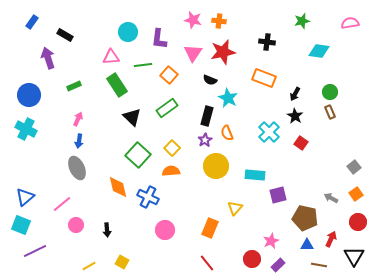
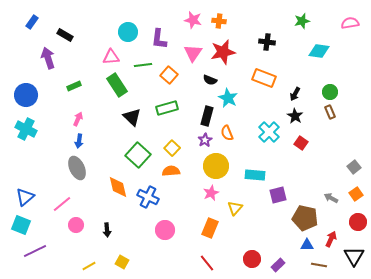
blue circle at (29, 95): moved 3 px left
green rectangle at (167, 108): rotated 20 degrees clockwise
pink star at (271, 241): moved 60 px left, 48 px up
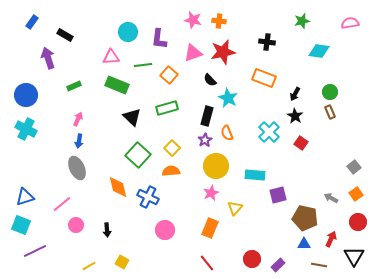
pink triangle at (193, 53): rotated 36 degrees clockwise
black semicircle at (210, 80): rotated 24 degrees clockwise
green rectangle at (117, 85): rotated 35 degrees counterclockwise
blue triangle at (25, 197): rotated 24 degrees clockwise
blue triangle at (307, 245): moved 3 px left, 1 px up
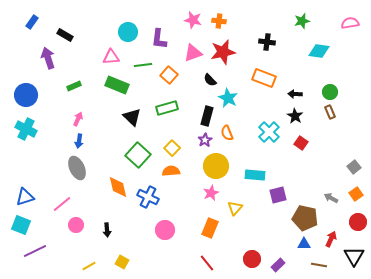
black arrow at (295, 94): rotated 64 degrees clockwise
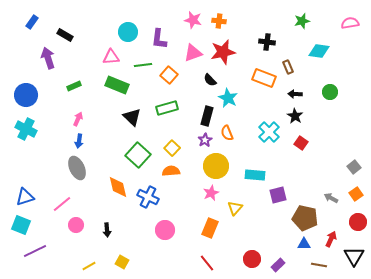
brown rectangle at (330, 112): moved 42 px left, 45 px up
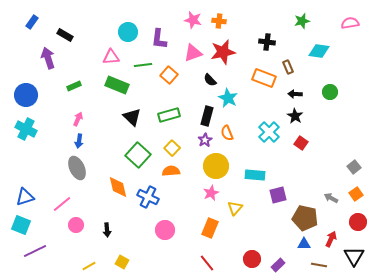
green rectangle at (167, 108): moved 2 px right, 7 px down
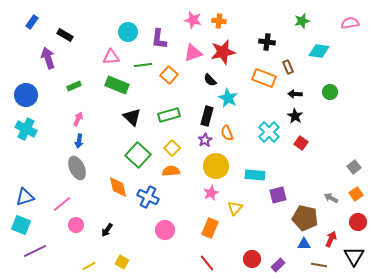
black arrow at (107, 230): rotated 40 degrees clockwise
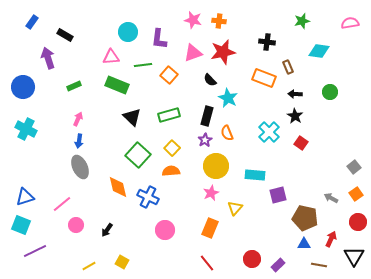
blue circle at (26, 95): moved 3 px left, 8 px up
gray ellipse at (77, 168): moved 3 px right, 1 px up
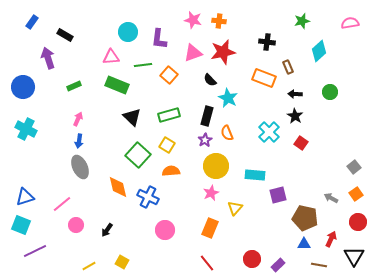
cyan diamond at (319, 51): rotated 50 degrees counterclockwise
yellow square at (172, 148): moved 5 px left, 3 px up; rotated 14 degrees counterclockwise
